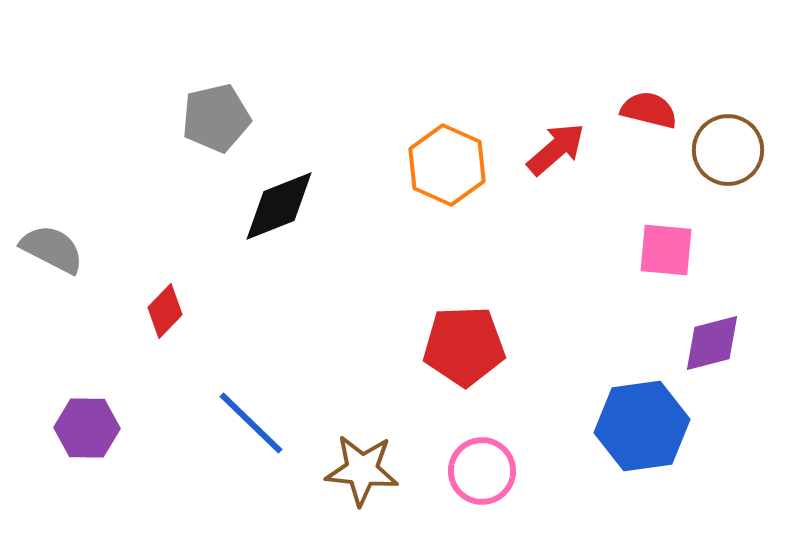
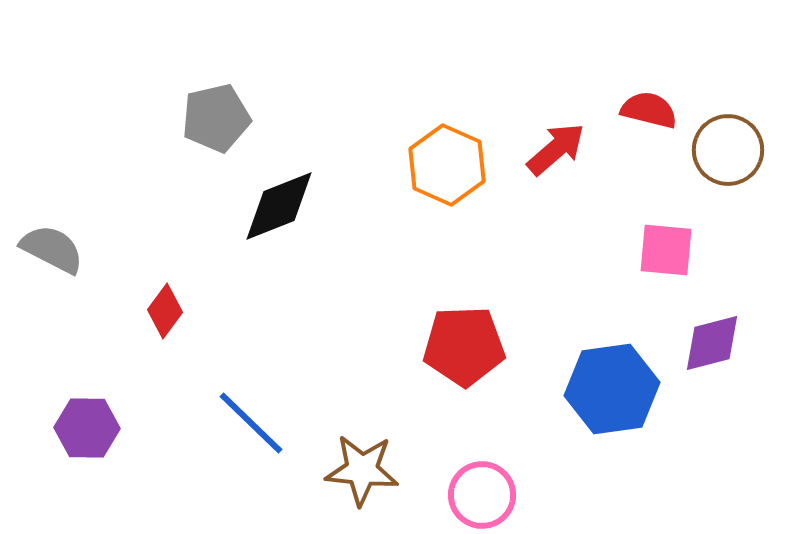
red diamond: rotated 8 degrees counterclockwise
blue hexagon: moved 30 px left, 37 px up
pink circle: moved 24 px down
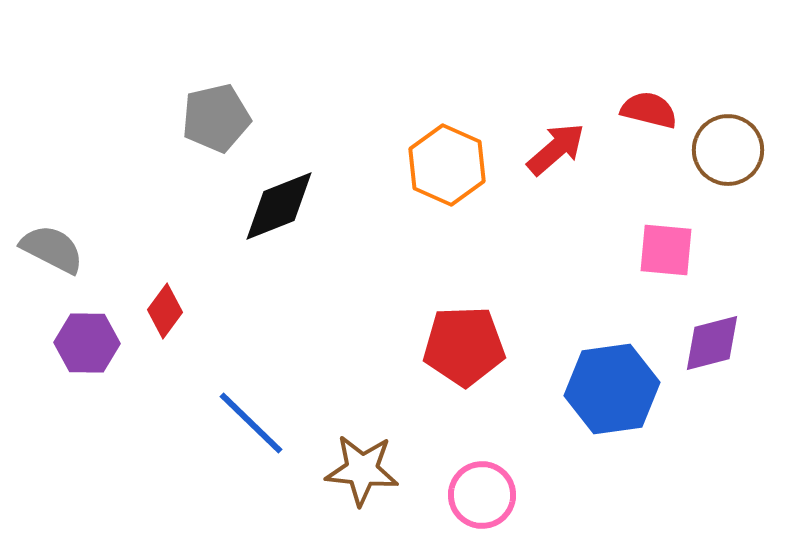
purple hexagon: moved 85 px up
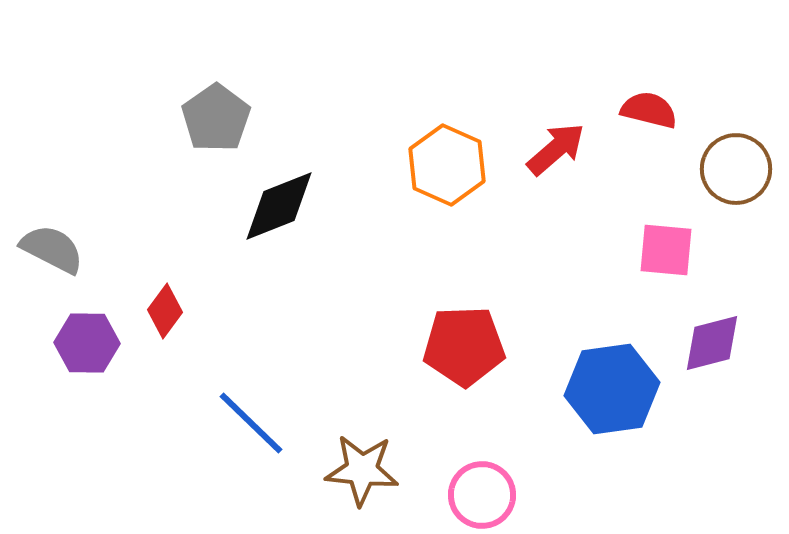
gray pentagon: rotated 22 degrees counterclockwise
brown circle: moved 8 px right, 19 px down
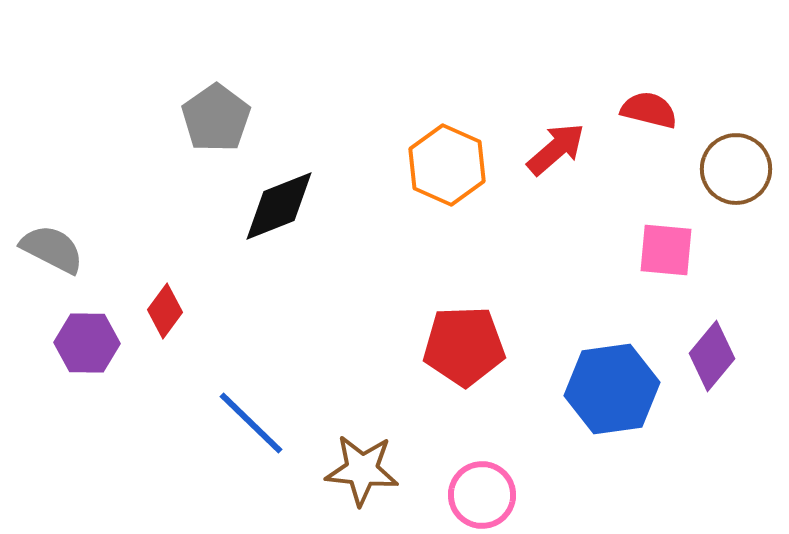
purple diamond: moved 13 px down; rotated 36 degrees counterclockwise
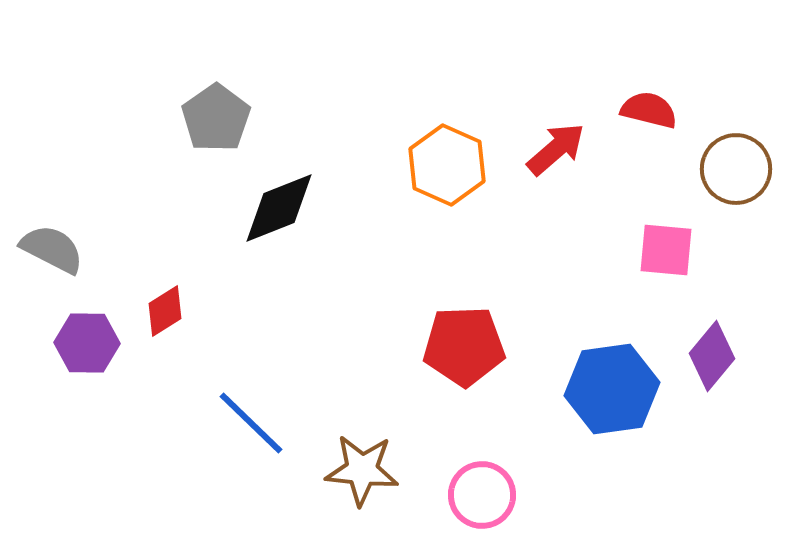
black diamond: moved 2 px down
red diamond: rotated 22 degrees clockwise
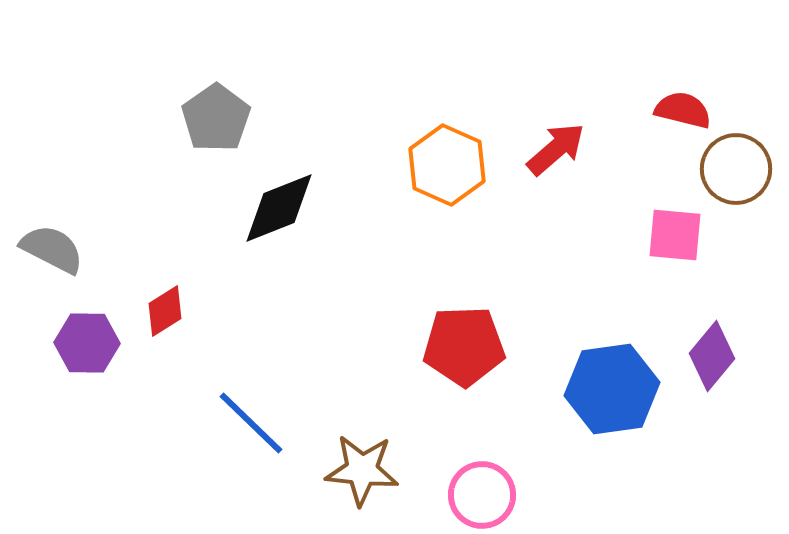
red semicircle: moved 34 px right
pink square: moved 9 px right, 15 px up
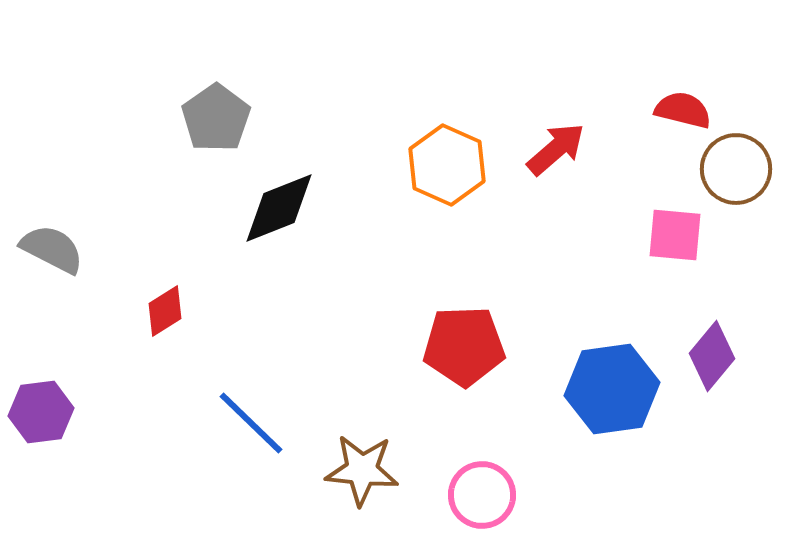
purple hexagon: moved 46 px left, 69 px down; rotated 8 degrees counterclockwise
